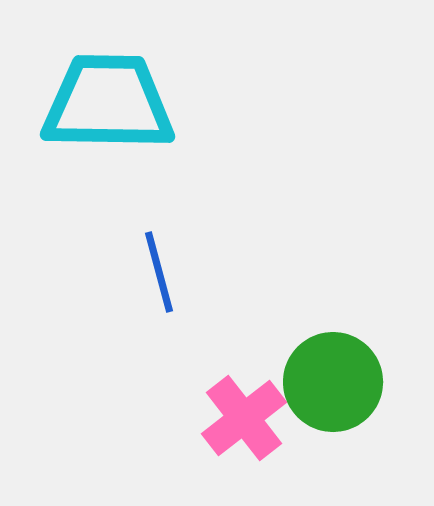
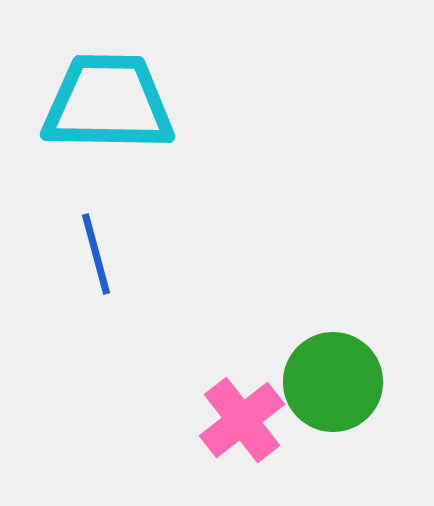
blue line: moved 63 px left, 18 px up
pink cross: moved 2 px left, 2 px down
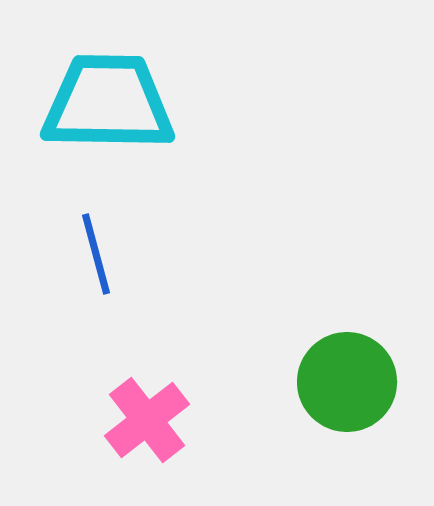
green circle: moved 14 px right
pink cross: moved 95 px left
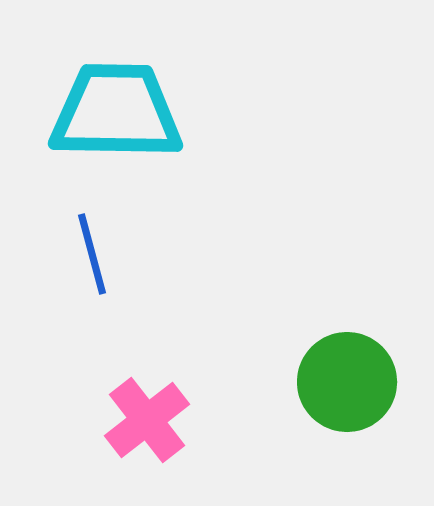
cyan trapezoid: moved 8 px right, 9 px down
blue line: moved 4 px left
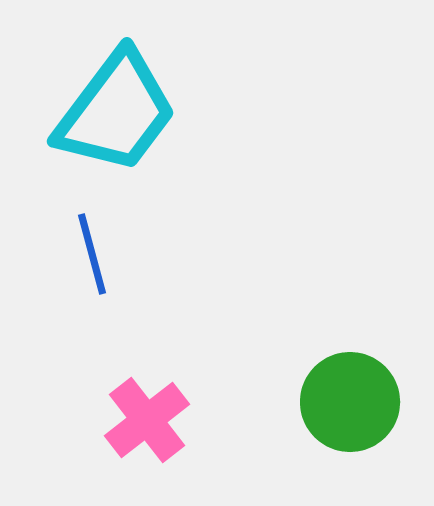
cyan trapezoid: rotated 126 degrees clockwise
green circle: moved 3 px right, 20 px down
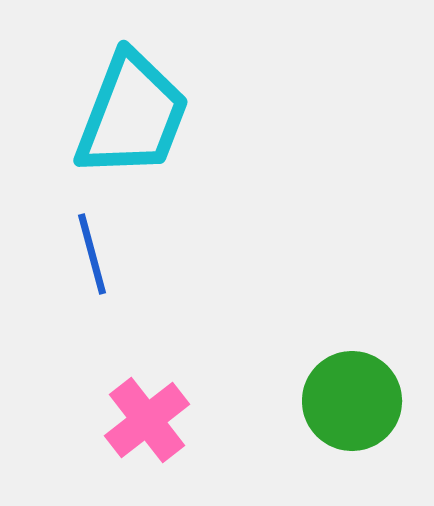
cyan trapezoid: moved 16 px right, 3 px down; rotated 16 degrees counterclockwise
green circle: moved 2 px right, 1 px up
